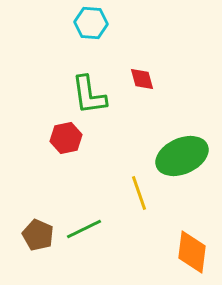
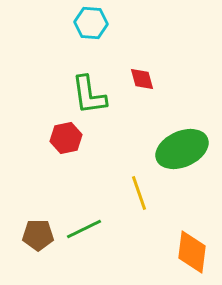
green ellipse: moved 7 px up
brown pentagon: rotated 24 degrees counterclockwise
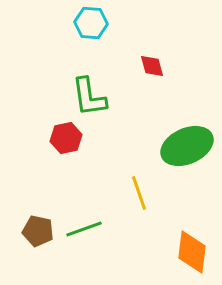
red diamond: moved 10 px right, 13 px up
green L-shape: moved 2 px down
green ellipse: moved 5 px right, 3 px up
green line: rotated 6 degrees clockwise
brown pentagon: moved 4 px up; rotated 12 degrees clockwise
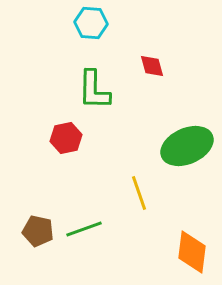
green L-shape: moved 5 px right, 7 px up; rotated 9 degrees clockwise
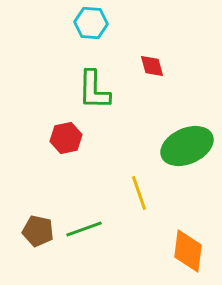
orange diamond: moved 4 px left, 1 px up
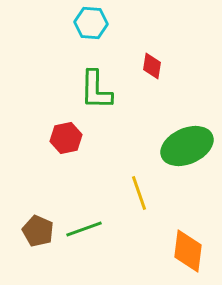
red diamond: rotated 24 degrees clockwise
green L-shape: moved 2 px right
brown pentagon: rotated 12 degrees clockwise
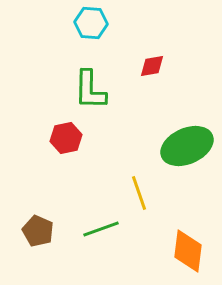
red diamond: rotated 72 degrees clockwise
green L-shape: moved 6 px left
green line: moved 17 px right
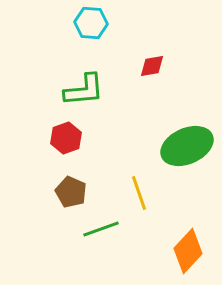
green L-shape: moved 6 px left; rotated 96 degrees counterclockwise
red hexagon: rotated 8 degrees counterclockwise
brown pentagon: moved 33 px right, 39 px up
orange diamond: rotated 36 degrees clockwise
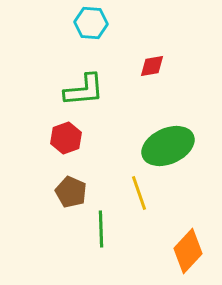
green ellipse: moved 19 px left
green line: rotated 72 degrees counterclockwise
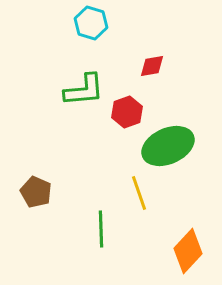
cyan hexagon: rotated 12 degrees clockwise
red hexagon: moved 61 px right, 26 px up
brown pentagon: moved 35 px left
